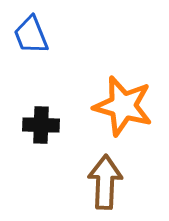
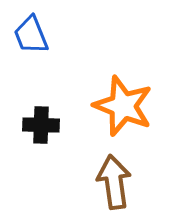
orange star: rotated 6 degrees clockwise
brown arrow: moved 9 px right; rotated 10 degrees counterclockwise
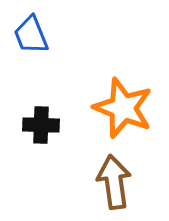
orange star: moved 2 px down
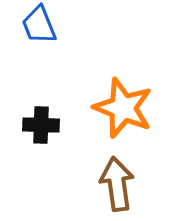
blue trapezoid: moved 8 px right, 10 px up
brown arrow: moved 3 px right, 2 px down
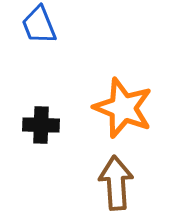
brown arrow: moved 1 px left, 1 px up; rotated 4 degrees clockwise
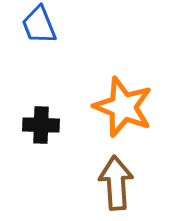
orange star: moved 1 px up
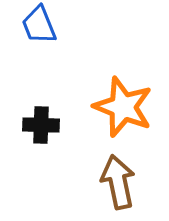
brown arrow: moved 2 px right, 1 px up; rotated 8 degrees counterclockwise
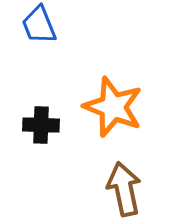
orange star: moved 10 px left
brown arrow: moved 6 px right, 7 px down
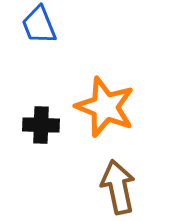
orange star: moved 8 px left
brown arrow: moved 6 px left, 2 px up
